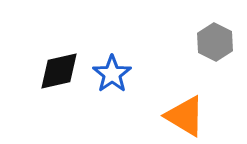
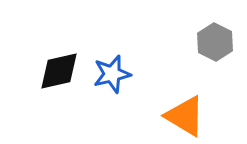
blue star: rotated 21 degrees clockwise
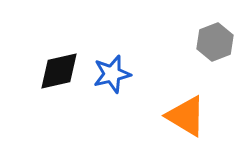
gray hexagon: rotated 12 degrees clockwise
orange triangle: moved 1 px right
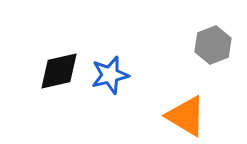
gray hexagon: moved 2 px left, 3 px down
blue star: moved 2 px left, 1 px down
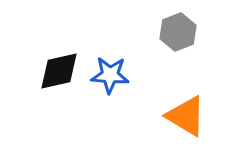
gray hexagon: moved 35 px left, 13 px up
blue star: rotated 18 degrees clockwise
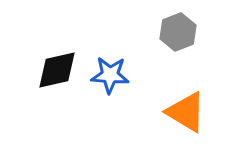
black diamond: moved 2 px left, 1 px up
orange triangle: moved 4 px up
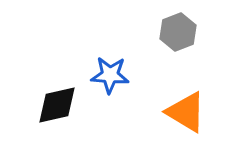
black diamond: moved 35 px down
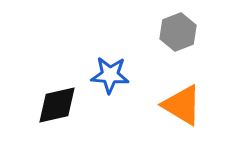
orange triangle: moved 4 px left, 7 px up
